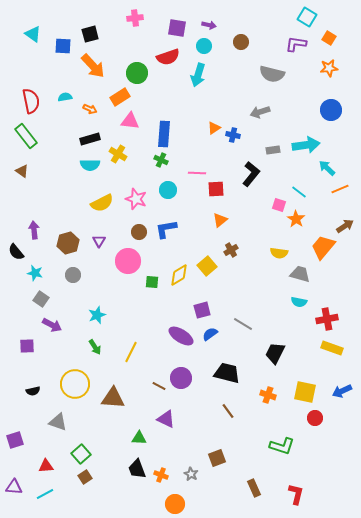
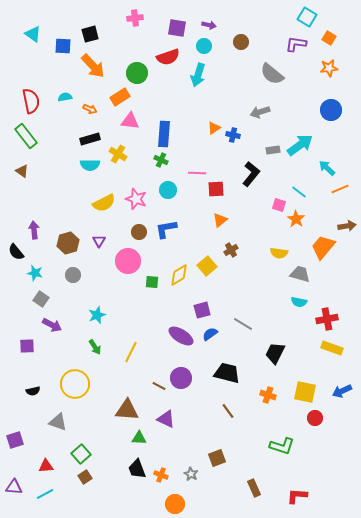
gray semicircle at (272, 74): rotated 25 degrees clockwise
cyan arrow at (306, 145): moved 6 px left; rotated 28 degrees counterclockwise
yellow semicircle at (102, 203): moved 2 px right
brown arrow at (345, 226): moved 2 px right; rotated 24 degrees clockwise
brown triangle at (113, 398): moved 14 px right, 12 px down
red L-shape at (296, 494): moved 1 px right, 2 px down; rotated 100 degrees counterclockwise
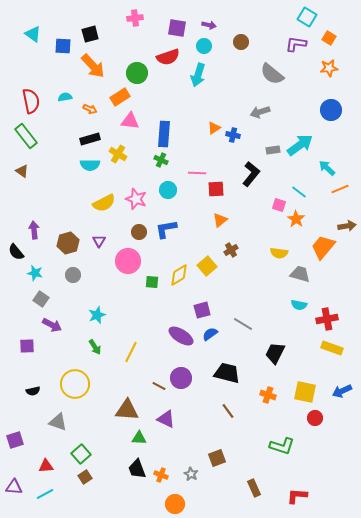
cyan semicircle at (299, 302): moved 3 px down
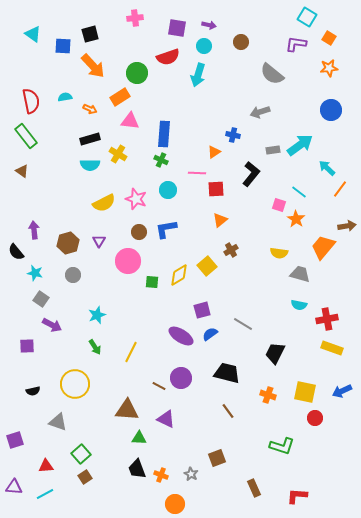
orange triangle at (214, 128): moved 24 px down
orange line at (340, 189): rotated 30 degrees counterclockwise
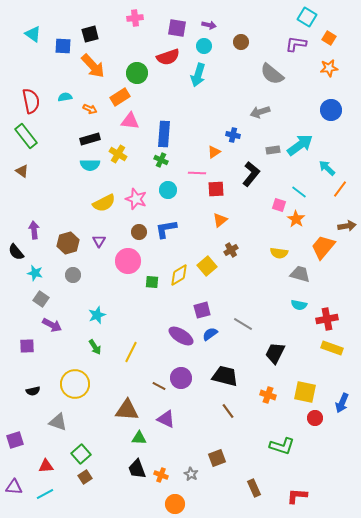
black trapezoid at (227, 373): moved 2 px left, 3 px down
blue arrow at (342, 391): moved 12 px down; rotated 42 degrees counterclockwise
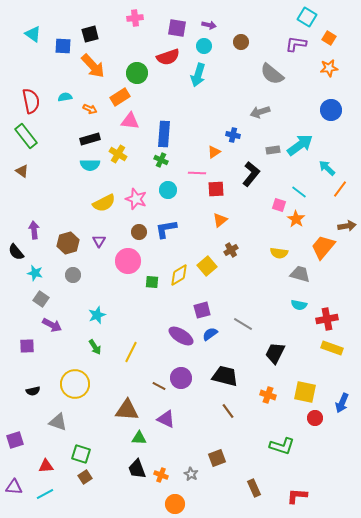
green square at (81, 454): rotated 30 degrees counterclockwise
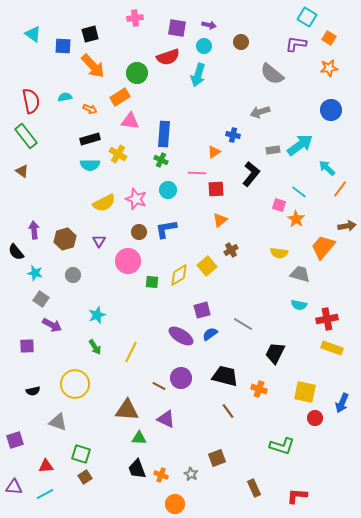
brown hexagon at (68, 243): moved 3 px left, 4 px up
orange cross at (268, 395): moved 9 px left, 6 px up
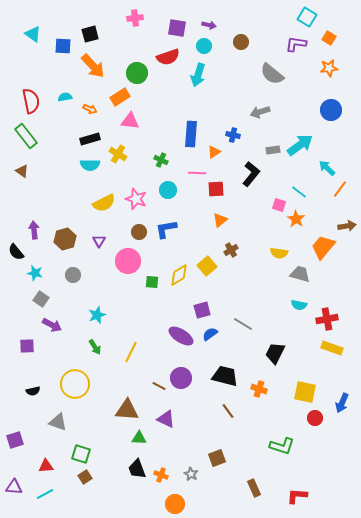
blue rectangle at (164, 134): moved 27 px right
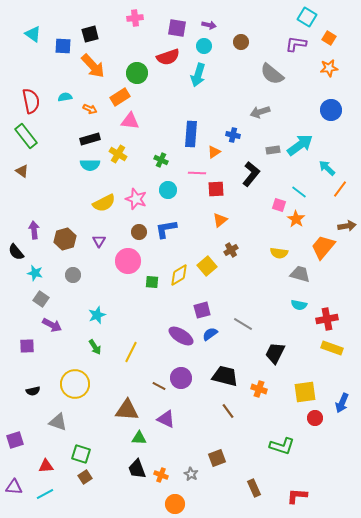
yellow square at (305, 392): rotated 20 degrees counterclockwise
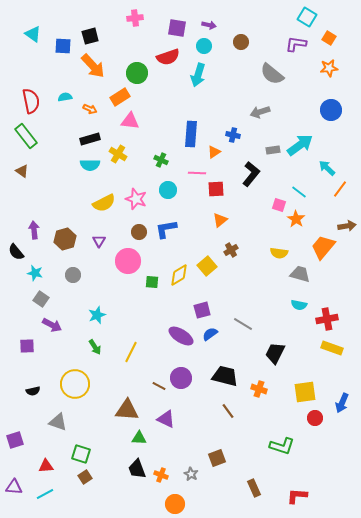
black square at (90, 34): moved 2 px down
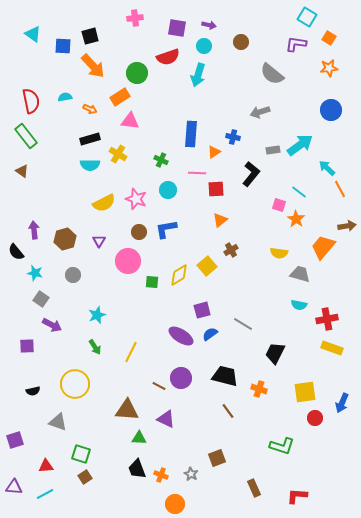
blue cross at (233, 135): moved 2 px down
orange line at (340, 189): rotated 66 degrees counterclockwise
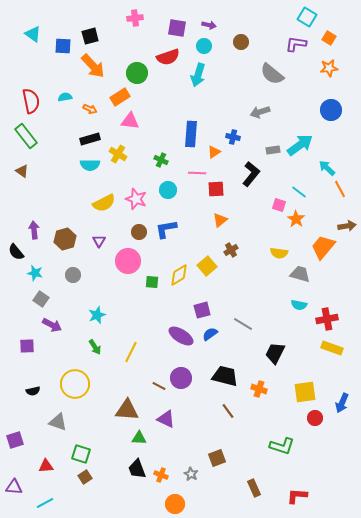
cyan line at (45, 494): moved 9 px down
